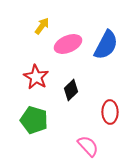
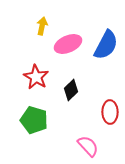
yellow arrow: rotated 24 degrees counterclockwise
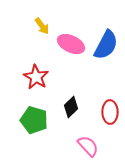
yellow arrow: rotated 132 degrees clockwise
pink ellipse: moved 3 px right; rotated 48 degrees clockwise
black diamond: moved 17 px down
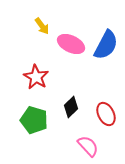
red ellipse: moved 4 px left, 2 px down; rotated 25 degrees counterclockwise
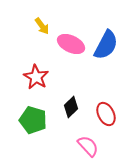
green pentagon: moved 1 px left
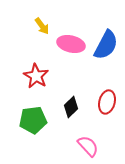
pink ellipse: rotated 12 degrees counterclockwise
red star: moved 1 px up
red ellipse: moved 1 px right, 12 px up; rotated 40 degrees clockwise
green pentagon: rotated 24 degrees counterclockwise
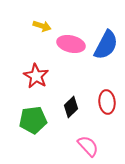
yellow arrow: rotated 36 degrees counterclockwise
red ellipse: rotated 20 degrees counterclockwise
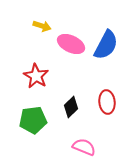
pink ellipse: rotated 12 degrees clockwise
pink semicircle: moved 4 px left, 1 px down; rotated 25 degrees counterclockwise
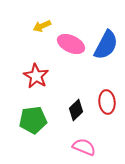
yellow arrow: rotated 138 degrees clockwise
black diamond: moved 5 px right, 3 px down
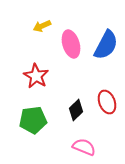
pink ellipse: rotated 48 degrees clockwise
red ellipse: rotated 15 degrees counterclockwise
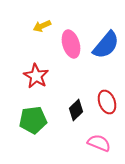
blue semicircle: rotated 12 degrees clockwise
pink semicircle: moved 15 px right, 4 px up
